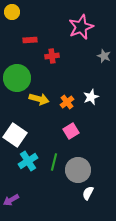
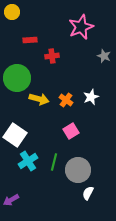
orange cross: moved 1 px left, 2 px up; rotated 16 degrees counterclockwise
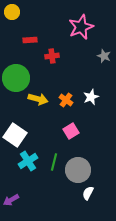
green circle: moved 1 px left
yellow arrow: moved 1 px left
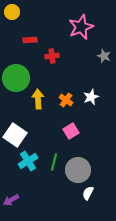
yellow arrow: rotated 108 degrees counterclockwise
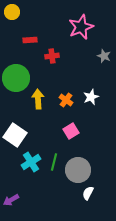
cyan cross: moved 3 px right, 1 px down
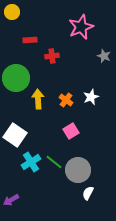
green line: rotated 66 degrees counterclockwise
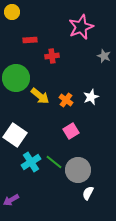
yellow arrow: moved 2 px right, 3 px up; rotated 132 degrees clockwise
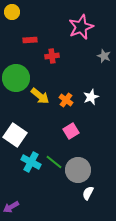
cyan cross: rotated 30 degrees counterclockwise
purple arrow: moved 7 px down
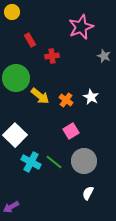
red rectangle: rotated 64 degrees clockwise
white star: rotated 21 degrees counterclockwise
white square: rotated 10 degrees clockwise
gray circle: moved 6 px right, 9 px up
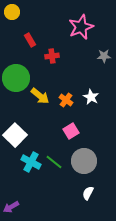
gray star: rotated 24 degrees counterclockwise
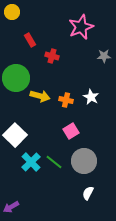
red cross: rotated 24 degrees clockwise
yellow arrow: rotated 24 degrees counterclockwise
orange cross: rotated 24 degrees counterclockwise
cyan cross: rotated 18 degrees clockwise
